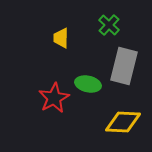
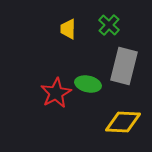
yellow trapezoid: moved 7 px right, 9 px up
red star: moved 2 px right, 5 px up
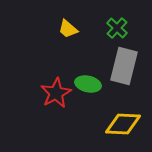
green cross: moved 8 px right, 3 px down
yellow trapezoid: rotated 50 degrees counterclockwise
yellow diamond: moved 2 px down
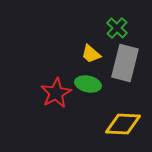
yellow trapezoid: moved 23 px right, 25 px down
gray rectangle: moved 1 px right, 3 px up
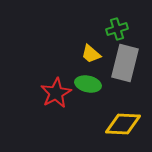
green cross: moved 1 px down; rotated 30 degrees clockwise
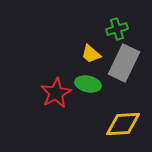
gray rectangle: moved 1 px left; rotated 12 degrees clockwise
yellow diamond: rotated 6 degrees counterclockwise
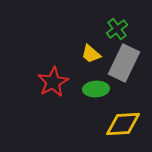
green cross: rotated 20 degrees counterclockwise
green ellipse: moved 8 px right, 5 px down; rotated 15 degrees counterclockwise
red star: moved 3 px left, 11 px up
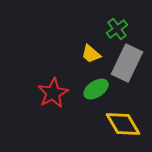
gray rectangle: moved 3 px right
red star: moved 11 px down
green ellipse: rotated 30 degrees counterclockwise
yellow diamond: rotated 63 degrees clockwise
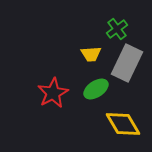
yellow trapezoid: rotated 45 degrees counterclockwise
